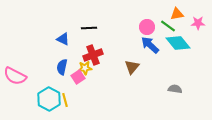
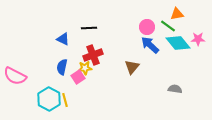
pink star: moved 16 px down
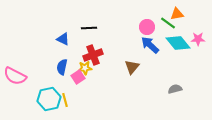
green line: moved 3 px up
gray semicircle: rotated 24 degrees counterclockwise
cyan hexagon: rotated 20 degrees clockwise
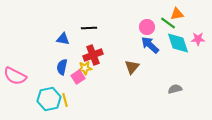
blue triangle: rotated 16 degrees counterclockwise
cyan diamond: rotated 20 degrees clockwise
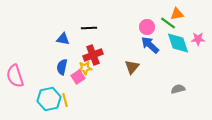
pink semicircle: rotated 45 degrees clockwise
gray semicircle: moved 3 px right
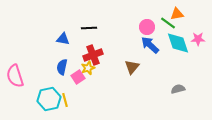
yellow star: moved 3 px right; rotated 16 degrees counterclockwise
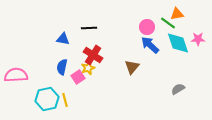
red cross: rotated 36 degrees counterclockwise
pink semicircle: moved 1 px right, 1 px up; rotated 105 degrees clockwise
gray semicircle: rotated 16 degrees counterclockwise
cyan hexagon: moved 2 px left
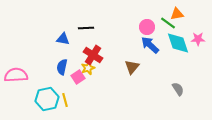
black line: moved 3 px left
gray semicircle: rotated 88 degrees clockwise
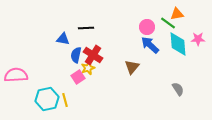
cyan diamond: moved 1 px down; rotated 15 degrees clockwise
blue semicircle: moved 14 px right, 12 px up
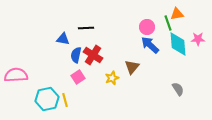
green line: rotated 35 degrees clockwise
yellow star: moved 24 px right, 10 px down
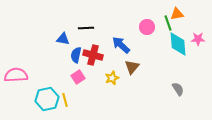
blue arrow: moved 29 px left
red cross: rotated 18 degrees counterclockwise
